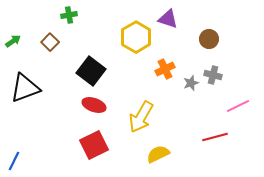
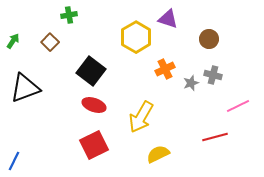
green arrow: rotated 21 degrees counterclockwise
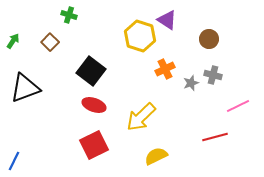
green cross: rotated 28 degrees clockwise
purple triangle: moved 1 px left, 1 px down; rotated 15 degrees clockwise
yellow hexagon: moved 4 px right, 1 px up; rotated 12 degrees counterclockwise
yellow arrow: rotated 16 degrees clockwise
yellow semicircle: moved 2 px left, 2 px down
